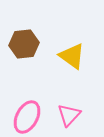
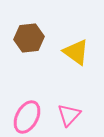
brown hexagon: moved 5 px right, 6 px up
yellow triangle: moved 4 px right, 4 px up
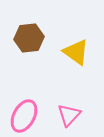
pink ellipse: moved 3 px left, 1 px up
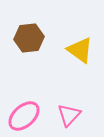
yellow triangle: moved 4 px right, 2 px up
pink ellipse: rotated 20 degrees clockwise
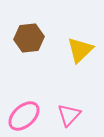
yellow triangle: rotated 40 degrees clockwise
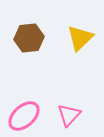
yellow triangle: moved 12 px up
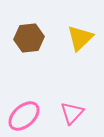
pink triangle: moved 3 px right, 2 px up
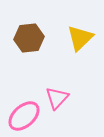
pink triangle: moved 15 px left, 15 px up
